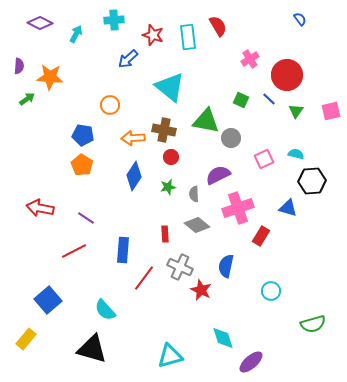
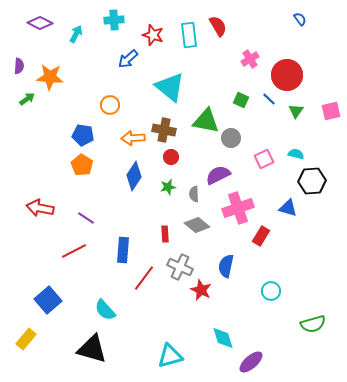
cyan rectangle at (188, 37): moved 1 px right, 2 px up
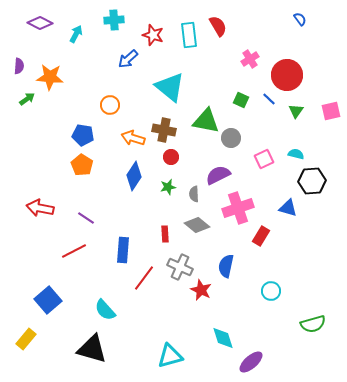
orange arrow at (133, 138): rotated 20 degrees clockwise
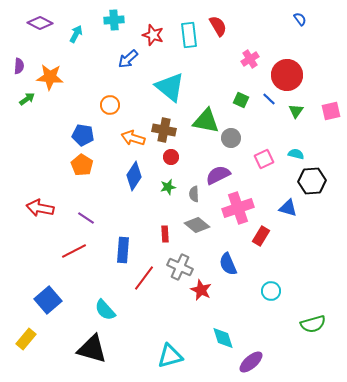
blue semicircle at (226, 266): moved 2 px right, 2 px up; rotated 35 degrees counterclockwise
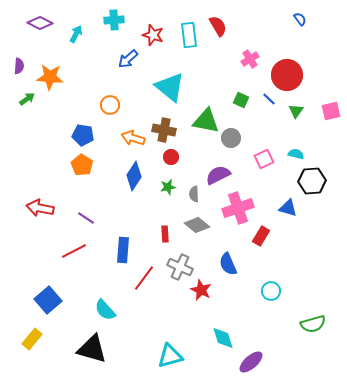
yellow rectangle at (26, 339): moved 6 px right
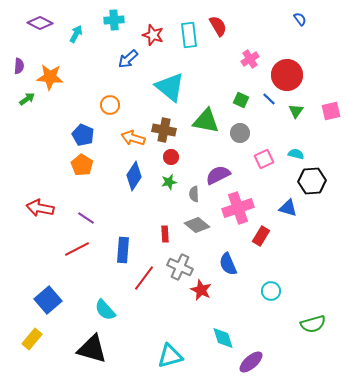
blue pentagon at (83, 135): rotated 15 degrees clockwise
gray circle at (231, 138): moved 9 px right, 5 px up
green star at (168, 187): moved 1 px right, 5 px up
red line at (74, 251): moved 3 px right, 2 px up
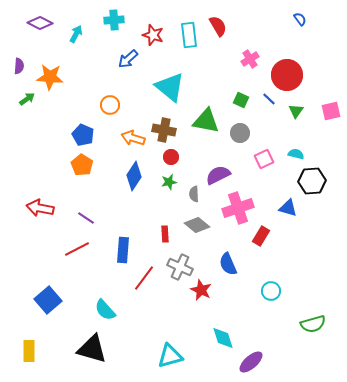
yellow rectangle at (32, 339): moved 3 px left, 12 px down; rotated 40 degrees counterclockwise
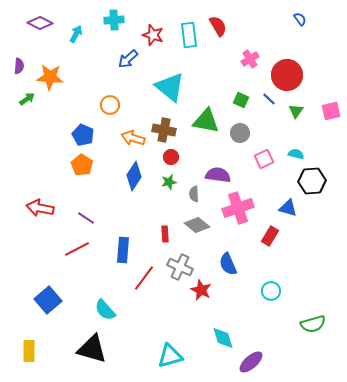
purple semicircle at (218, 175): rotated 35 degrees clockwise
red rectangle at (261, 236): moved 9 px right
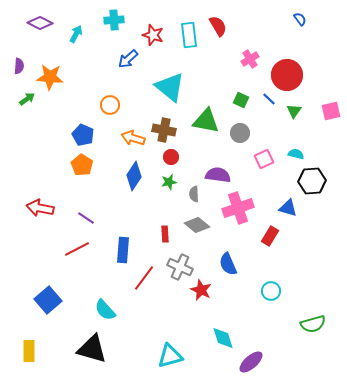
green triangle at (296, 111): moved 2 px left
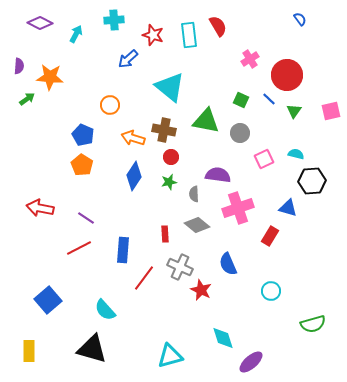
red line at (77, 249): moved 2 px right, 1 px up
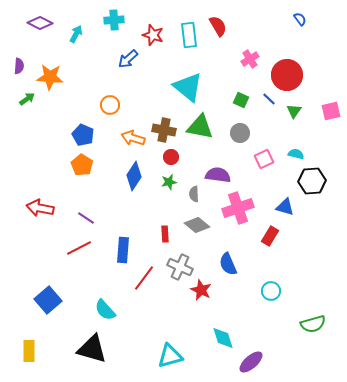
cyan triangle at (170, 87): moved 18 px right
green triangle at (206, 121): moved 6 px left, 6 px down
blue triangle at (288, 208): moved 3 px left, 1 px up
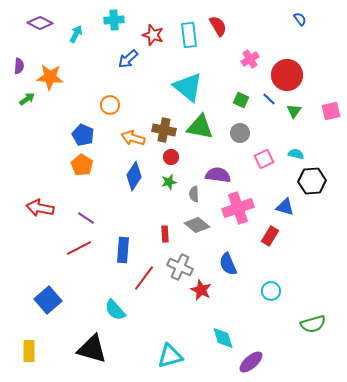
cyan semicircle at (105, 310): moved 10 px right
